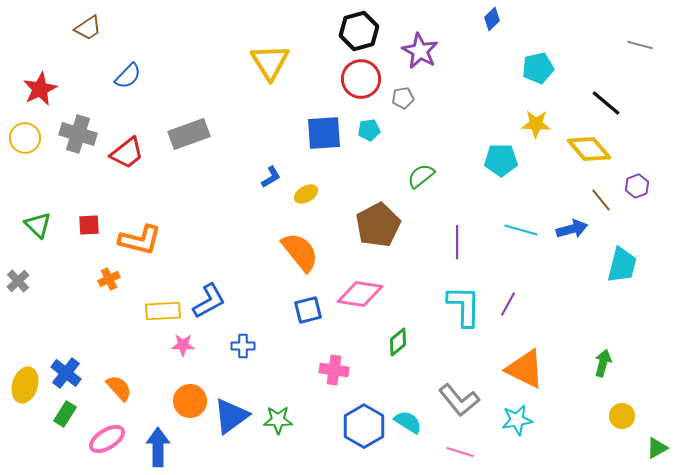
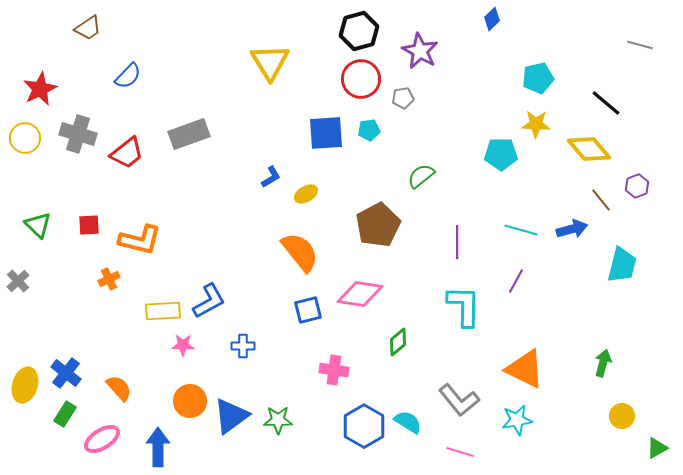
cyan pentagon at (538, 68): moved 10 px down
blue square at (324, 133): moved 2 px right
cyan pentagon at (501, 160): moved 6 px up
purple line at (508, 304): moved 8 px right, 23 px up
pink ellipse at (107, 439): moved 5 px left
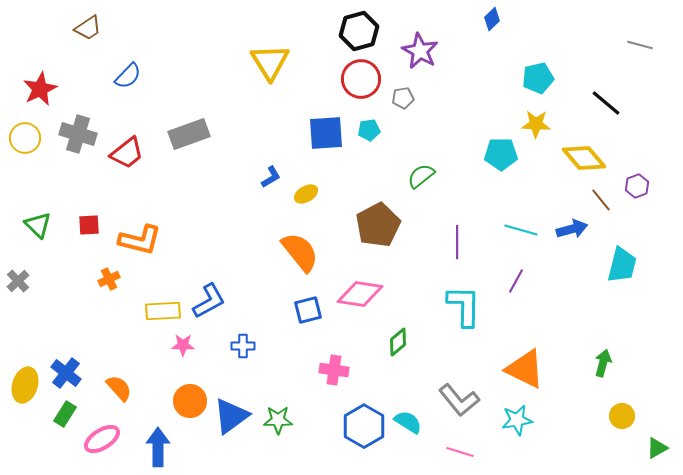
yellow diamond at (589, 149): moved 5 px left, 9 px down
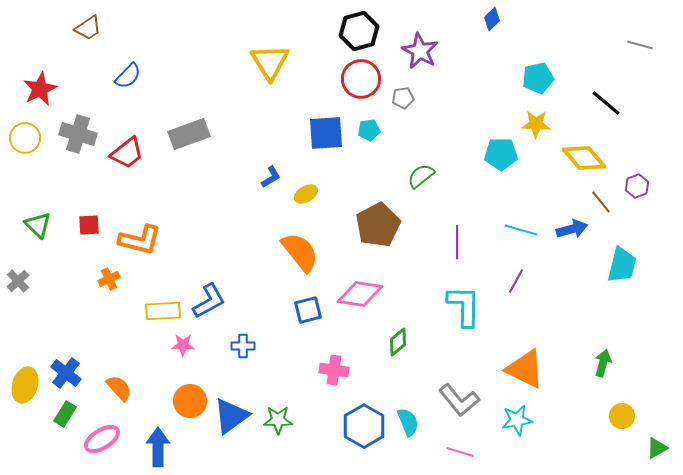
brown line at (601, 200): moved 2 px down
cyan semicircle at (408, 422): rotated 36 degrees clockwise
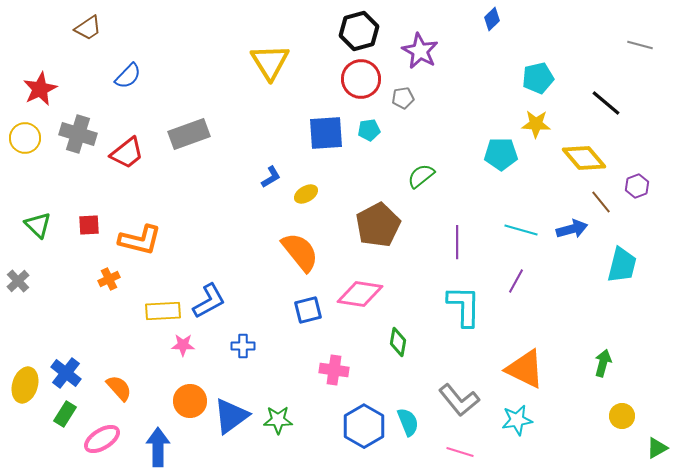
green diamond at (398, 342): rotated 40 degrees counterclockwise
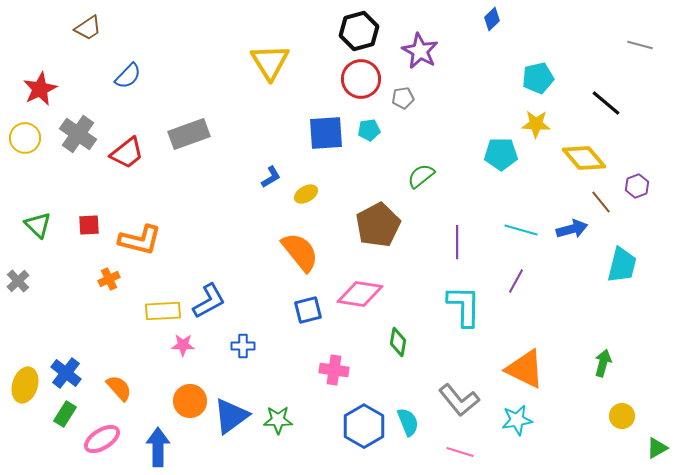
gray cross at (78, 134): rotated 18 degrees clockwise
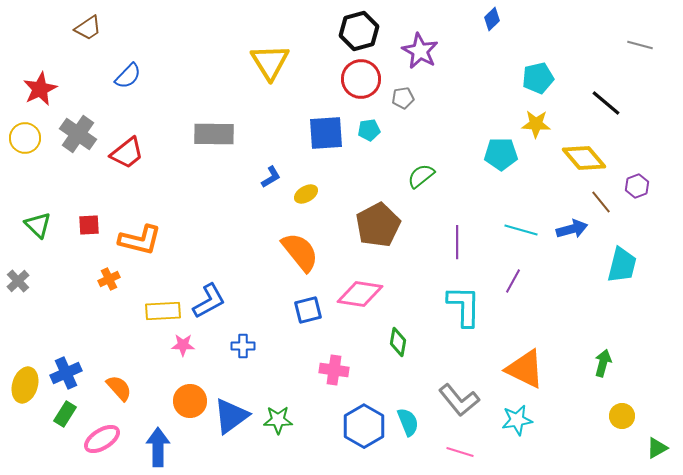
gray rectangle at (189, 134): moved 25 px right; rotated 21 degrees clockwise
purple line at (516, 281): moved 3 px left
blue cross at (66, 373): rotated 28 degrees clockwise
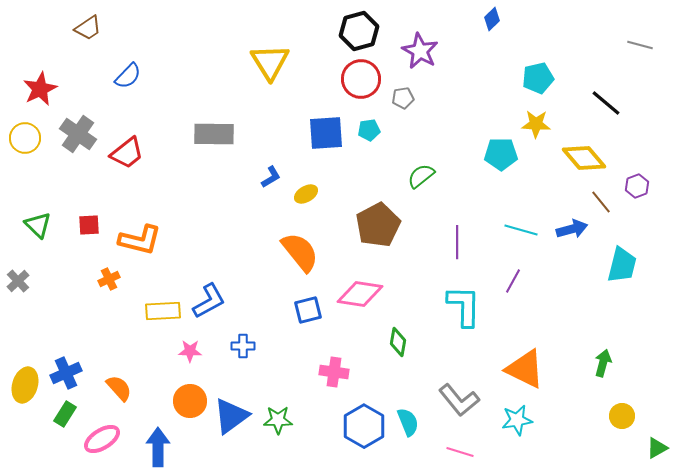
pink star at (183, 345): moved 7 px right, 6 px down
pink cross at (334, 370): moved 2 px down
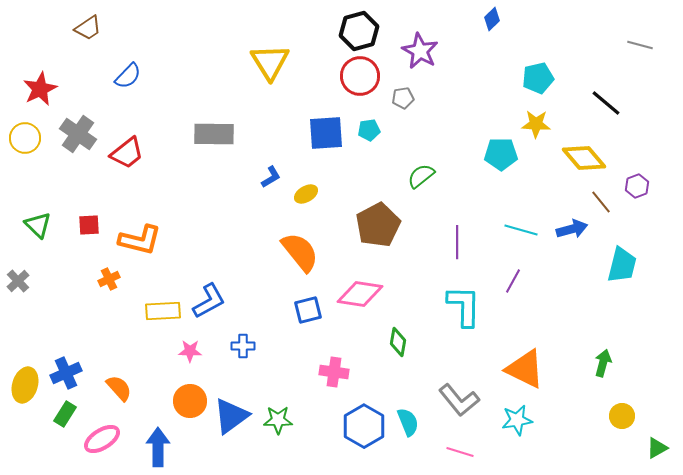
red circle at (361, 79): moved 1 px left, 3 px up
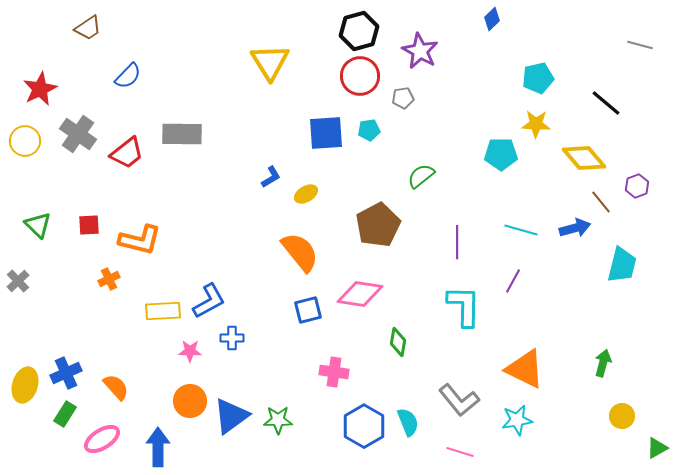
gray rectangle at (214, 134): moved 32 px left
yellow circle at (25, 138): moved 3 px down
blue arrow at (572, 229): moved 3 px right, 1 px up
blue cross at (243, 346): moved 11 px left, 8 px up
orange semicircle at (119, 388): moved 3 px left, 1 px up
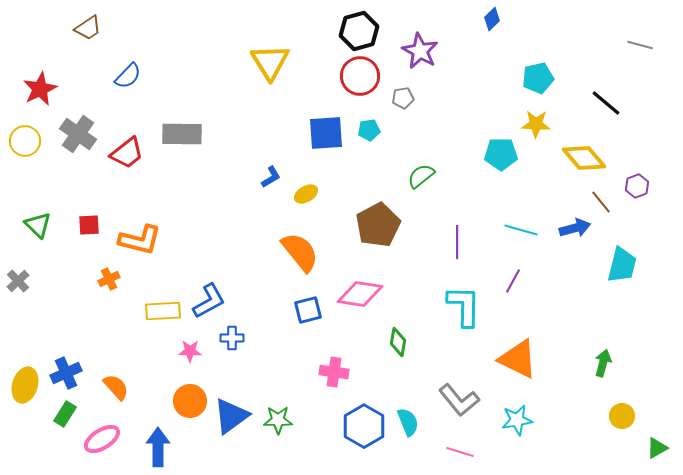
orange triangle at (525, 369): moved 7 px left, 10 px up
